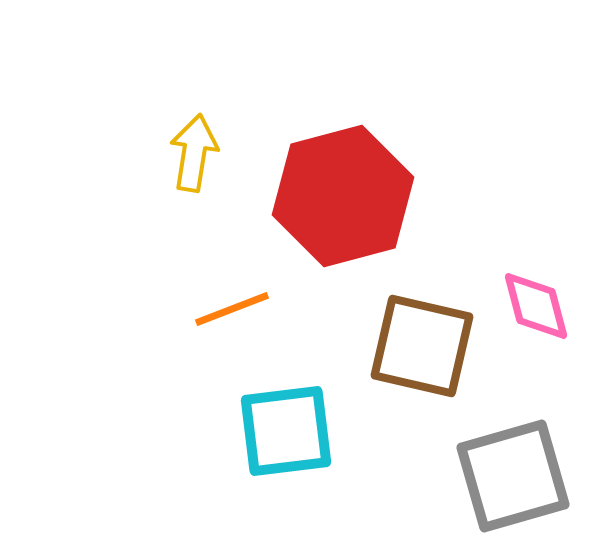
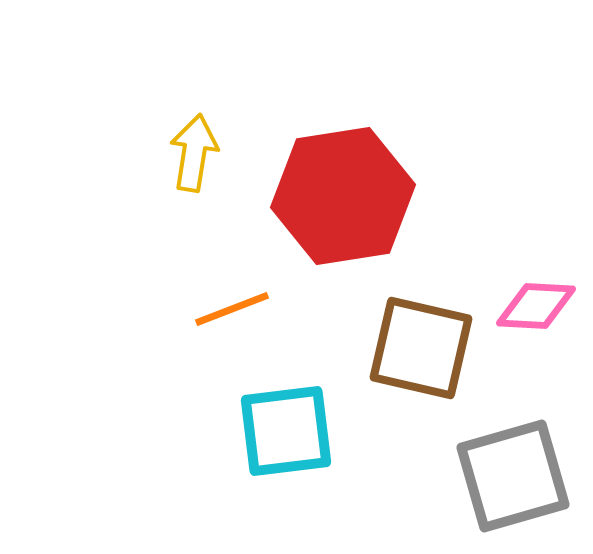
red hexagon: rotated 6 degrees clockwise
pink diamond: rotated 72 degrees counterclockwise
brown square: moved 1 px left, 2 px down
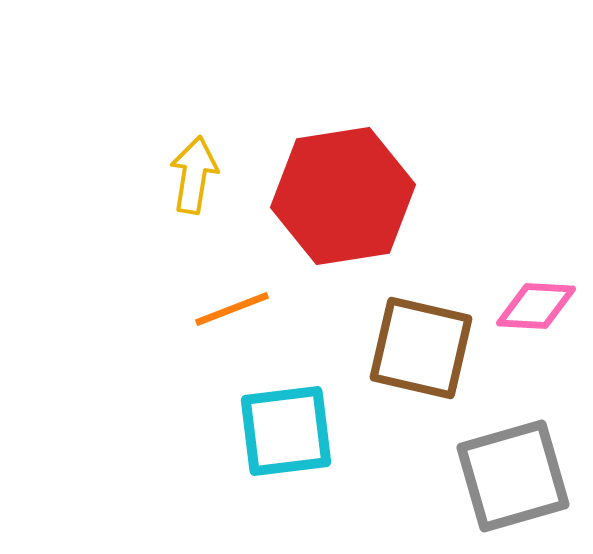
yellow arrow: moved 22 px down
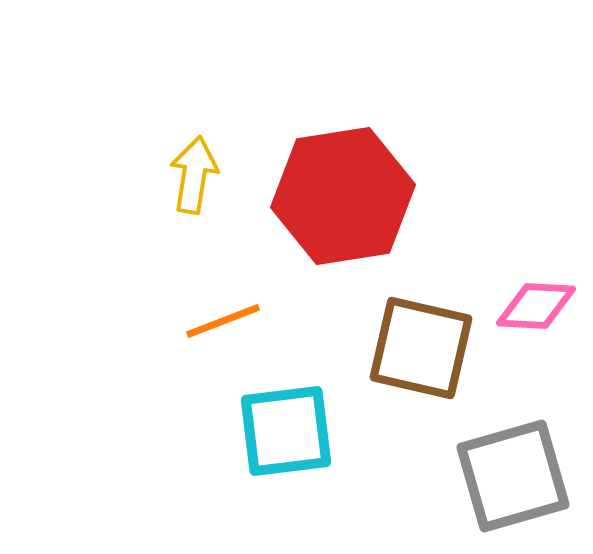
orange line: moved 9 px left, 12 px down
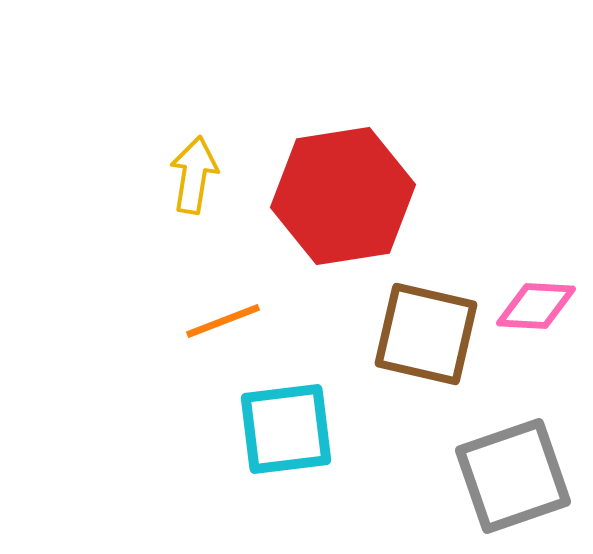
brown square: moved 5 px right, 14 px up
cyan square: moved 2 px up
gray square: rotated 3 degrees counterclockwise
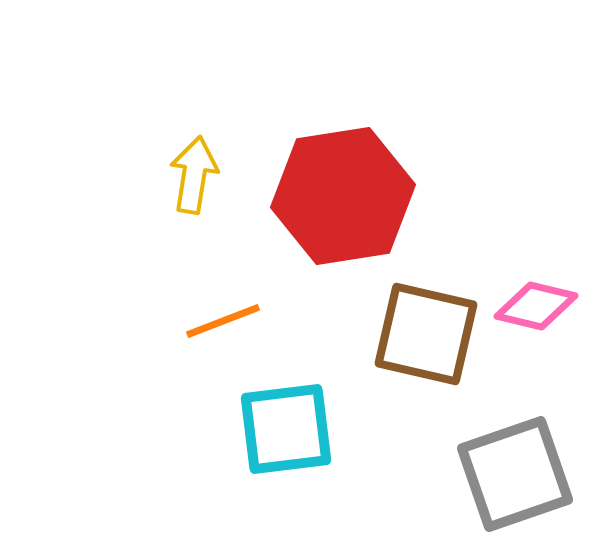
pink diamond: rotated 10 degrees clockwise
gray square: moved 2 px right, 2 px up
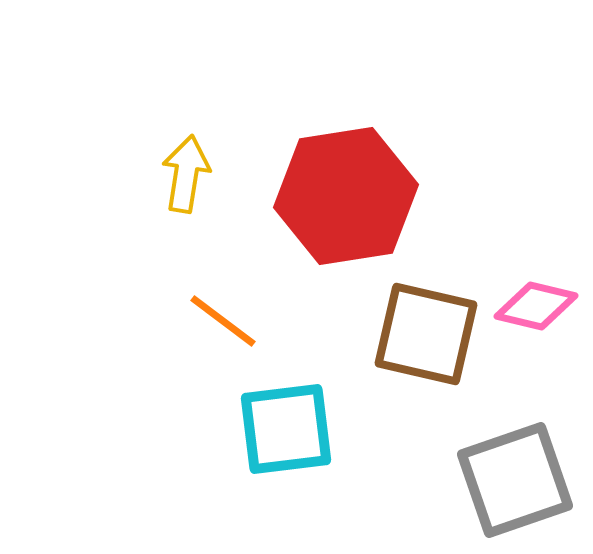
yellow arrow: moved 8 px left, 1 px up
red hexagon: moved 3 px right
orange line: rotated 58 degrees clockwise
gray square: moved 6 px down
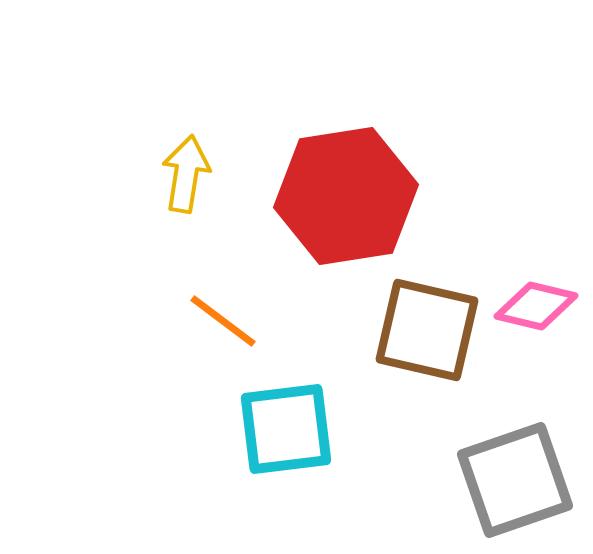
brown square: moved 1 px right, 4 px up
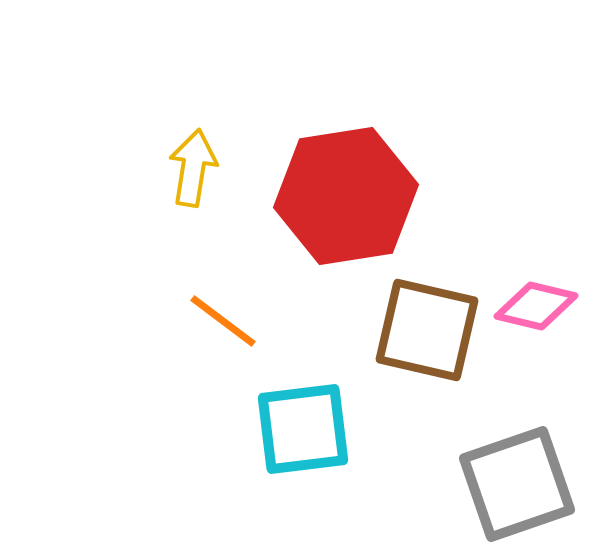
yellow arrow: moved 7 px right, 6 px up
cyan square: moved 17 px right
gray square: moved 2 px right, 4 px down
